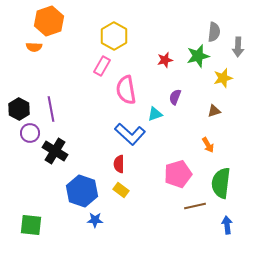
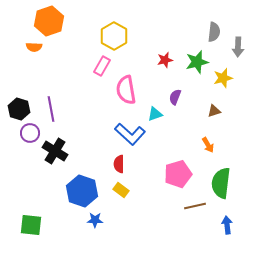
green star: moved 1 px left, 6 px down
black hexagon: rotated 10 degrees counterclockwise
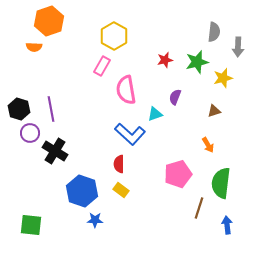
brown line: moved 4 px right, 2 px down; rotated 60 degrees counterclockwise
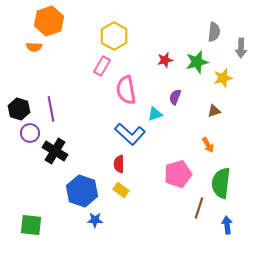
gray arrow: moved 3 px right, 1 px down
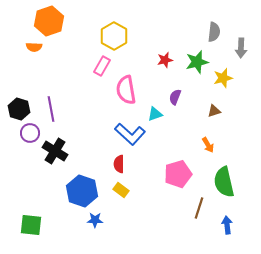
green semicircle: moved 3 px right, 1 px up; rotated 20 degrees counterclockwise
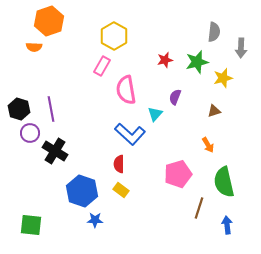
cyan triangle: rotated 28 degrees counterclockwise
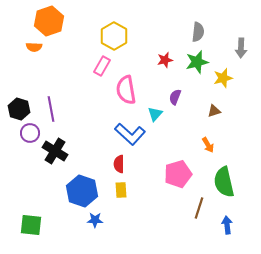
gray semicircle: moved 16 px left
yellow rectangle: rotated 49 degrees clockwise
